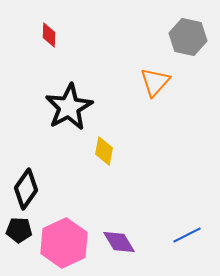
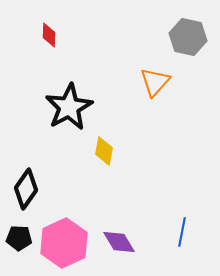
black pentagon: moved 8 px down
blue line: moved 5 px left, 3 px up; rotated 52 degrees counterclockwise
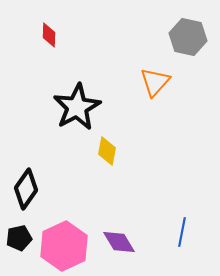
black star: moved 8 px right
yellow diamond: moved 3 px right
black pentagon: rotated 15 degrees counterclockwise
pink hexagon: moved 3 px down
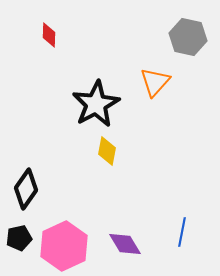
black star: moved 19 px right, 3 px up
purple diamond: moved 6 px right, 2 px down
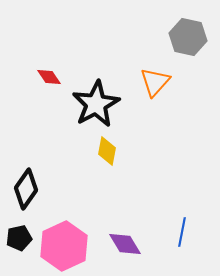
red diamond: moved 42 px down; rotated 35 degrees counterclockwise
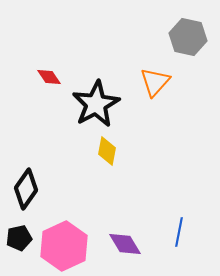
blue line: moved 3 px left
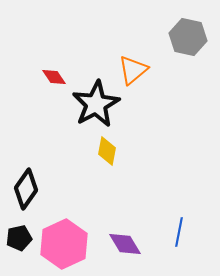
red diamond: moved 5 px right
orange triangle: moved 22 px left, 12 px up; rotated 8 degrees clockwise
pink hexagon: moved 2 px up
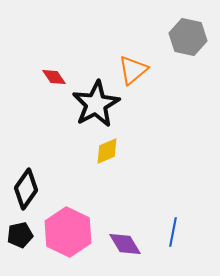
yellow diamond: rotated 56 degrees clockwise
blue line: moved 6 px left
black pentagon: moved 1 px right, 3 px up
pink hexagon: moved 4 px right, 12 px up; rotated 9 degrees counterclockwise
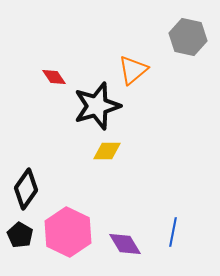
black star: moved 1 px right, 2 px down; rotated 12 degrees clockwise
yellow diamond: rotated 24 degrees clockwise
black pentagon: rotated 30 degrees counterclockwise
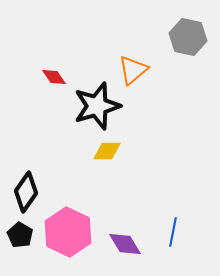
black diamond: moved 3 px down
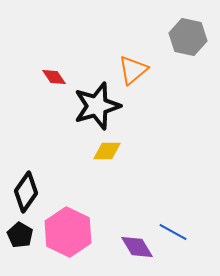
blue line: rotated 72 degrees counterclockwise
purple diamond: moved 12 px right, 3 px down
